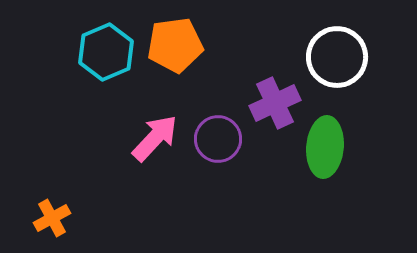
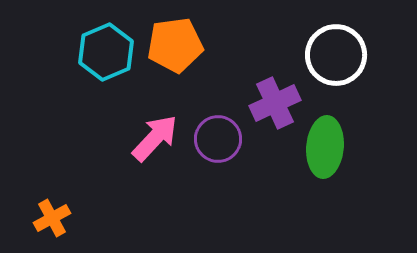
white circle: moved 1 px left, 2 px up
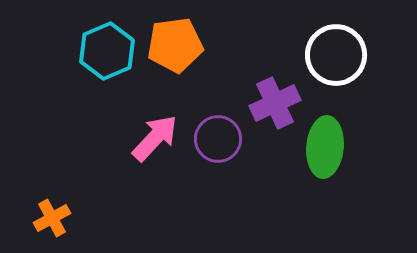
cyan hexagon: moved 1 px right, 1 px up
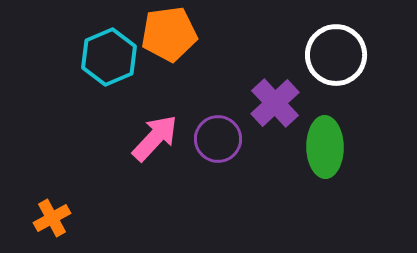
orange pentagon: moved 6 px left, 11 px up
cyan hexagon: moved 2 px right, 6 px down
purple cross: rotated 18 degrees counterclockwise
green ellipse: rotated 6 degrees counterclockwise
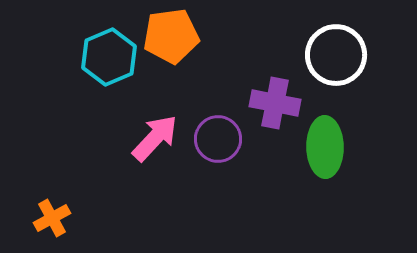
orange pentagon: moved 2 px right, 2 px down
purple cross: rotated 36 degrees counterclockwise
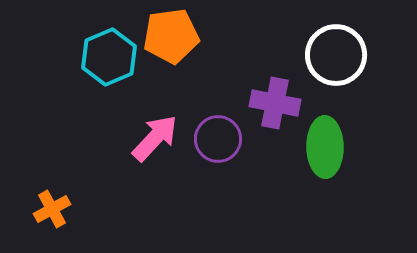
orange cross: moved 9 px up
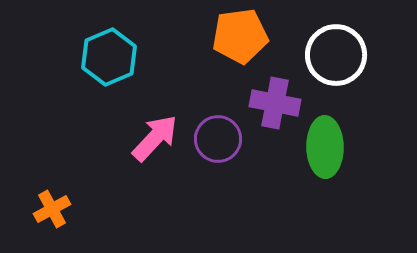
orange pentagon: moved 69 px right
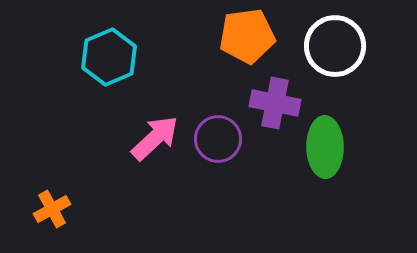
orange pentagon: moved 7 px right
white circle: moved 1 px left, 9 px up
pink arrow: rotated 4 degrees clockwise
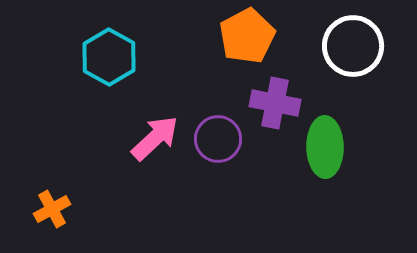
orange pentagon: rotated 20 degrees counterclockwise
white circle: moved 18 px right
cyan hexagon: rotated 8 degrees counterclockwise
